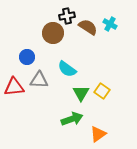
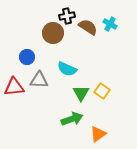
cyan semicircle: rotated 12 degrees counterclockwise
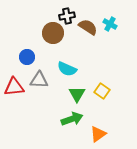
green triangle: moved 4 px left, 1 px down
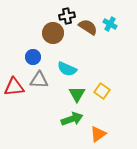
blue circle: moved 6 px right
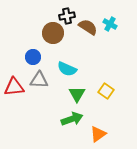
yellow square: moved 4 px right
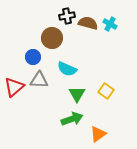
brown semicircle: moved 4 px up; rotated 18 degrees counterclockwise
brown circle: moved 1 px left, 5 px down
red triangle: rotated 35 degrees counterclockwise
